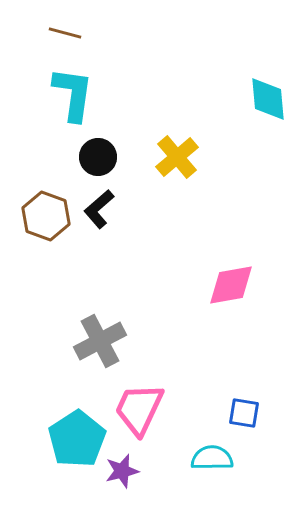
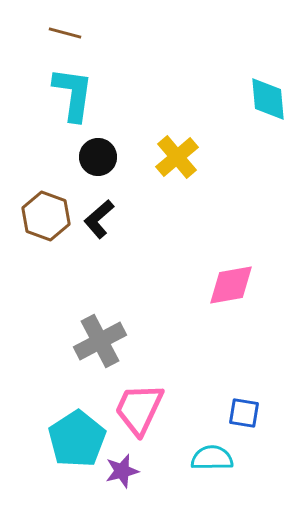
black L-shape: moved 10 px down
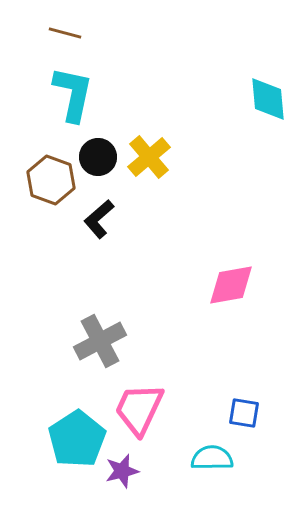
cyan L-shape: rotated 4 degrees clockwise
yellow cross: moved 28 px left
brown hexagon: moved 5 px right, 36 px up
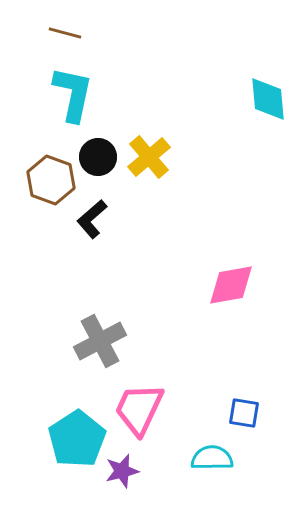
black L-shape: moved 7 px left
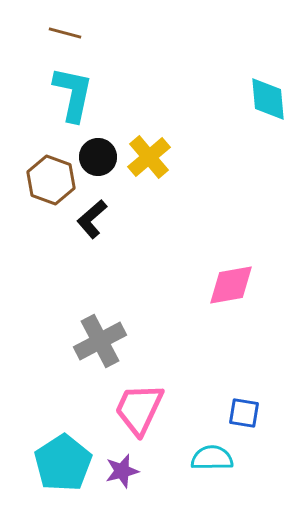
cyan pentagon: moved 14 px left, 24 px down
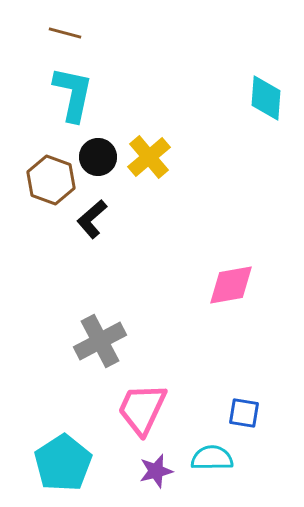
cyan diamond: moved 2 px left, 1 px up; rotated 9 degrees clockwise
pink trapezoid: moved 3 px right
purple star: moved 34 px right
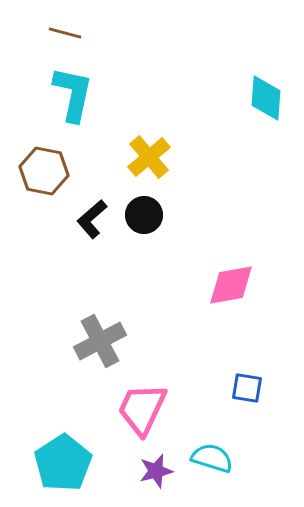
black circle: moved 46 px right, 58 px down
brown hexagon: moved 7 px left, 9 px up; rotated 9 degrees counterclockwise
blue square: moved 3 px right, 25 px up
cyan semicircle: rotated 18 degrees clockwise
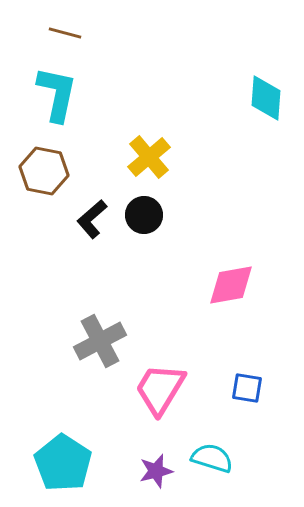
cyan L-shape: moved 16 px left
pink trapezoid: moved 18 px right, 20 px up; rotated 6 degrees clockwise
cyan pentagon: rotated 6 degrees counterclockwise
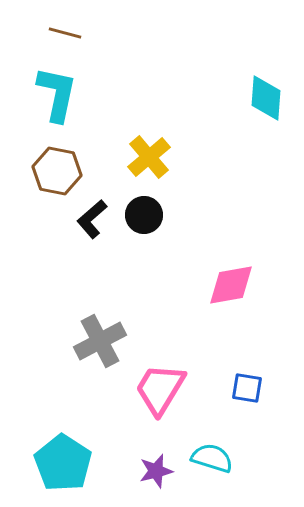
brown hexagon: moved 13 px right
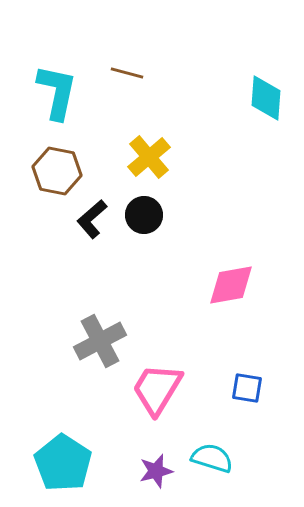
brown line: moved 62 px right, 40 px down
cyan L-shape: moved 2 px up
pink trapezoid: moved 3 px left
